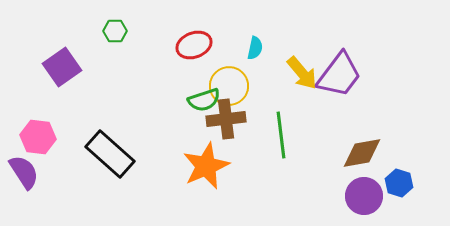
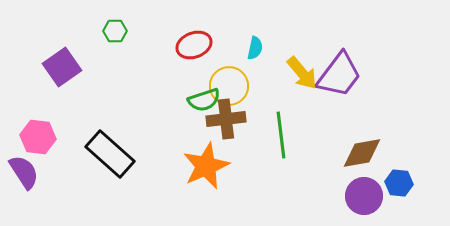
blue hexagon: rotated 12 degrees counterclockwise
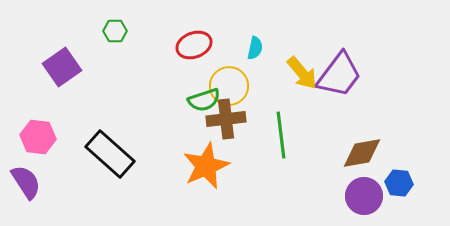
purple semicircle: moved 2 px right, 10 px down
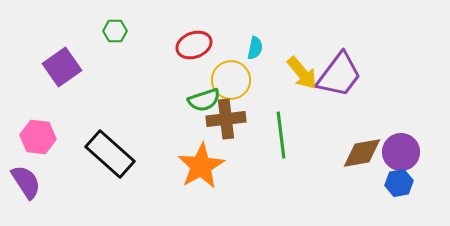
yellow circle: moved 2 px right, 6 px up
orange star: moved 5 px left; rotated 6 degrees counterclockwise
blue hexagon: rotated 16 degrees counterclockwise
purple circle: moved 37 px right, 44 px up
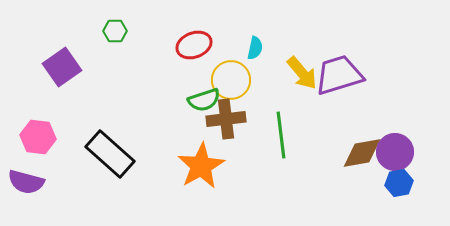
purple trapezoid: rotated 144 degrees counterclockwise
purple circle: moved 6 px left
purple semicircle: rotated 138 degrees clockwise
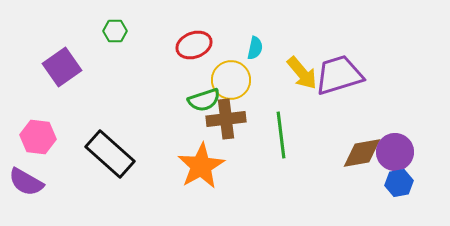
purple semicircle: rotated 15 degrees clockwise
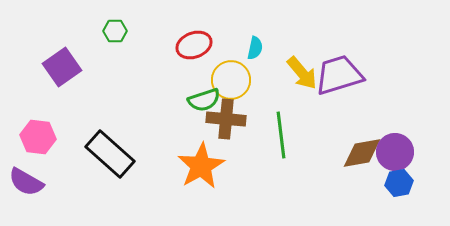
brown cross: rotated 12 degrees clockwise
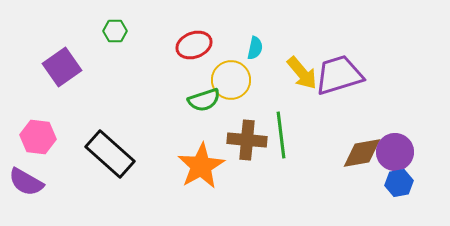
brown cross: moved 21 px right, 21 px down
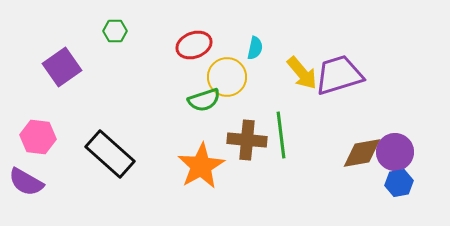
yellow circle: moved 4 px left, 3 px up
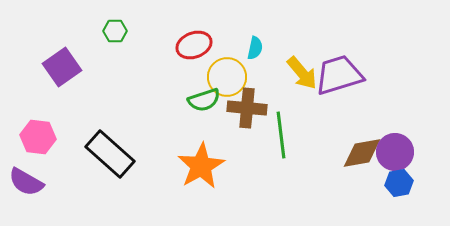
brown cross: moved 32 px up
